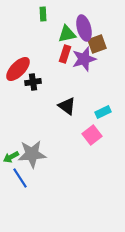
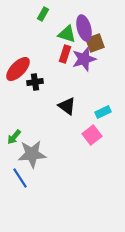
green rectangle: rotated 32 degrees clockwise
green triangle: rotated 30 degrees clockwise
brown square: moved 2 px left, 1 px up
black cross: moved 2 px right
green arrow: moved 3 px right, 20 px up; rotated 21 degrees counterclockwise
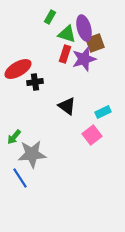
green rectangle: moved 7 px right, 3 px down
red ellipse: rotated 16 degrees clockwise
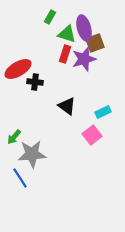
black cross: rotated 14 degrees clockwise
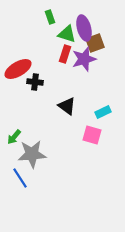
green rectangle: rotated 48 degrees counterclockwise
pink square: rotated 36 degrees counterclockwise
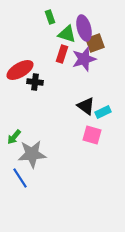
red rectangle: moved 3 px left
red ellipse: moved 2 px right, 1 px down
black triangle: moved 19 px right
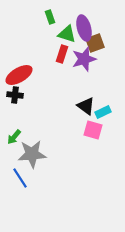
red ellipse: moved 1 px left, 5 px down
black cross: moved 20 px left, 13 px down
pink square: moved 1 px right, 5 px up
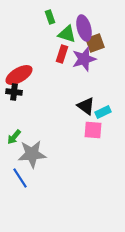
black cross: moved 1 px left, 3 px up
pink square: rotated 12 degrees counterclockwise
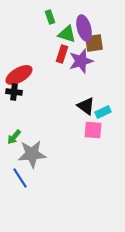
brown square: moved 1 px left; rotated 12 degrees clockwise
purple star: moved 3 px left, 2 px down
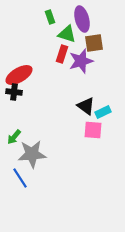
purple ellipse: moved 2 px left, 9 px up
